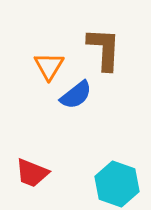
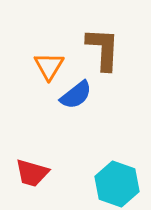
brown L-shape: moved 1 px left
red trapezoid: rotated 6 degrees counterclockwise
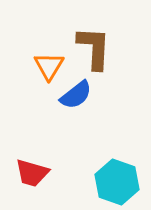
brown L-shape: moved 9 px left, 1 px up
cyan hexagon: moved 2 px up
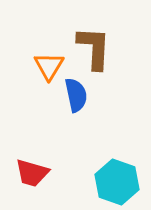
blue semicircle: rotated 64 degrees counterclockwise
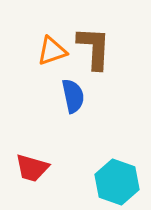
orange triangle: moved 3 px right, 15 px up; rotated 40 degrees clockwise
blue semicircle: moved 3 px left, 1 px down
red trapezoid: moved 5 px up
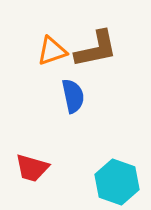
brown L-shape: moved 2 px right, 1 px down; rotated 75 degrees clockwise
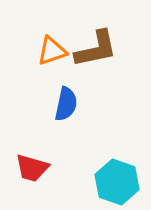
blue semicircle: moved 7 px left, 8 px down; rotated 24 degrees clockwise
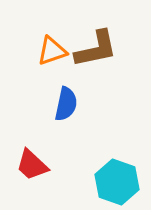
red trapezoid: moved 3 px up; rotated 27 degrees clockwise
